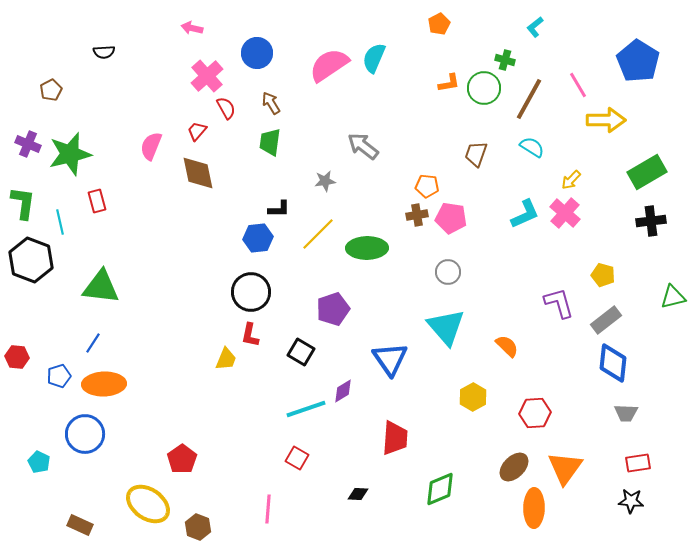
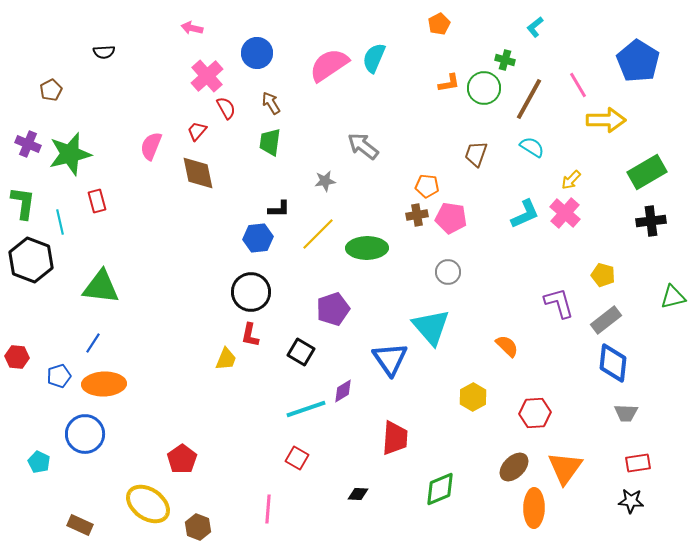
cyan triangle at (446, 327): moved 15 px left
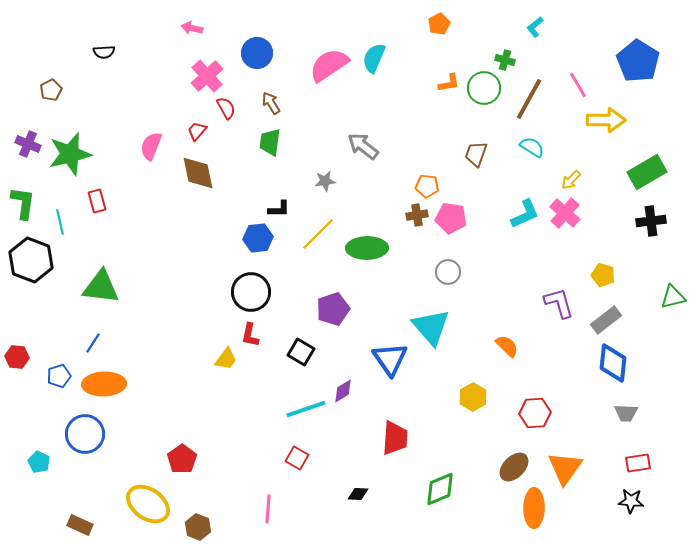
yellow trapezoid at (226, 359): rotated 15 degrees clockwise
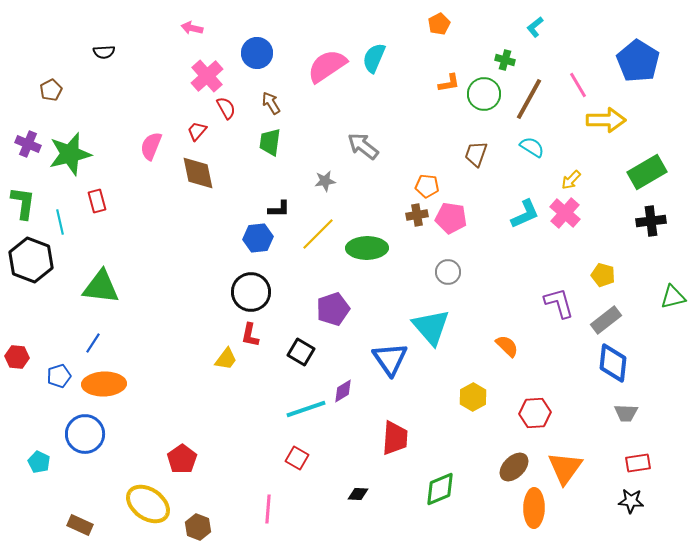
pink semicircle at (329, 65): moved 2 px left, 1 px down
green circle at (484, 88): moved 6 px down
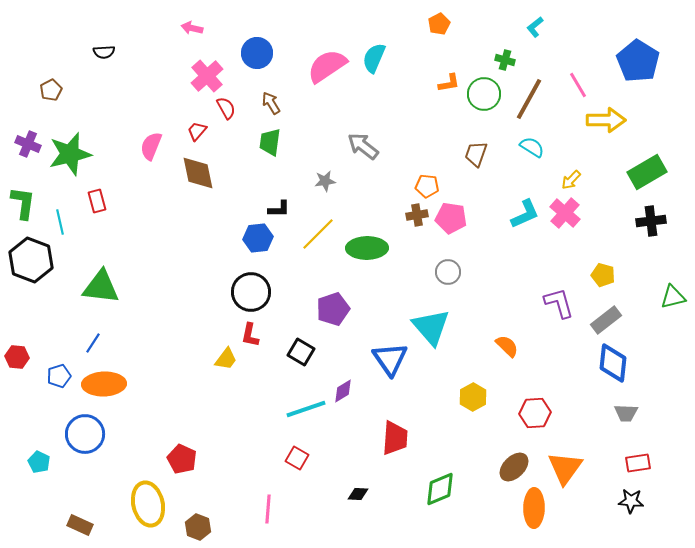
red pentagon at (182, 459): rotated 12 degrees counterclockwise
yellow ellipse at (148, 504): rotated 42 degrees clockwise
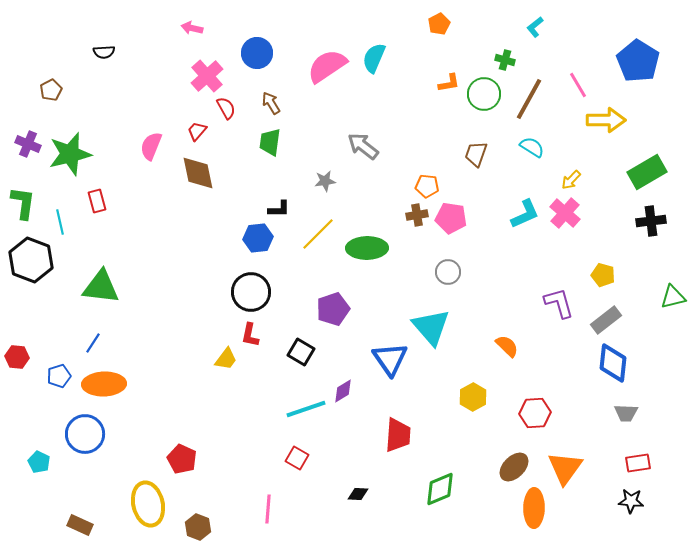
red trapezoid at (395, 438): moved 3 px right, 3 px up
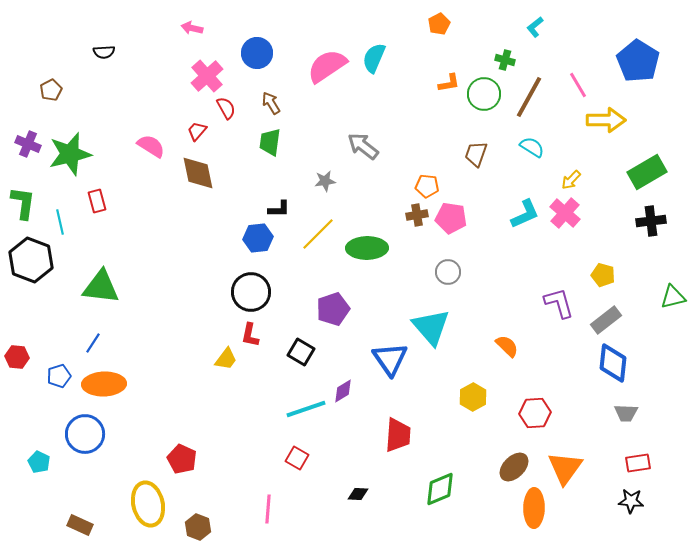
brown line at (529, 99): moved 2 px up
pink semicircle at (151, 146): rotated 100 degrees clockwise
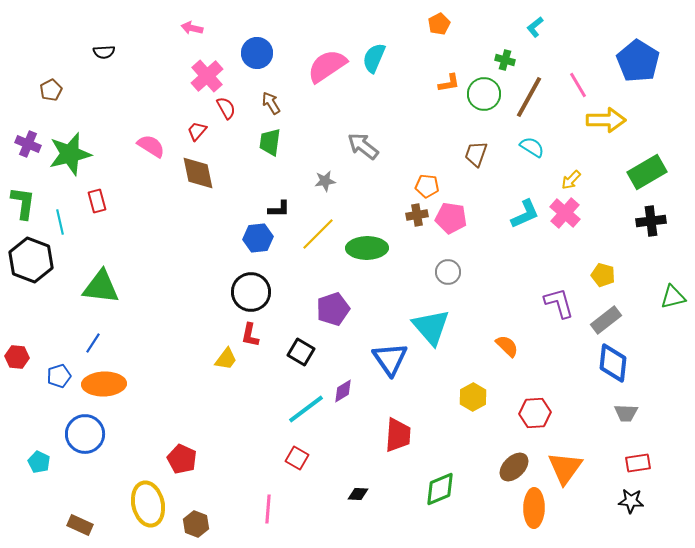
cyan line at (306, 409): rotated 18 degrees counterclockwise
brown hexagon at (198, 527): moved 2 px left, 3 px up
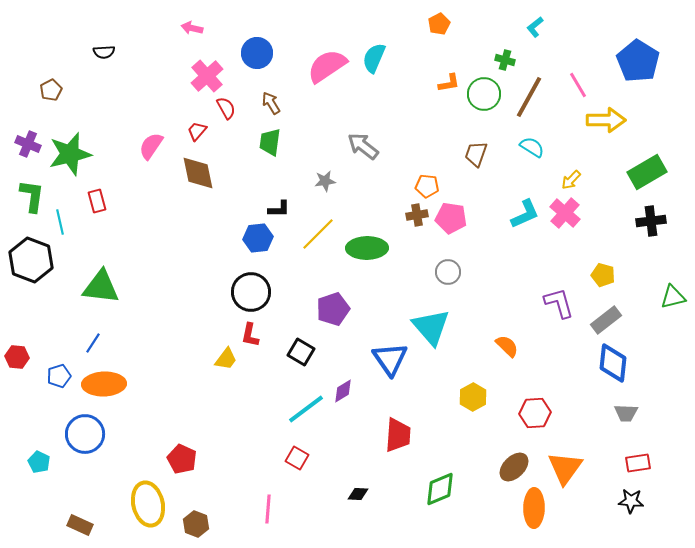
pink semicircle at (151, 146): rotated 88 degrees counterclockwise
green L-shape at (23, 203): moved 9 px right, 7 px up
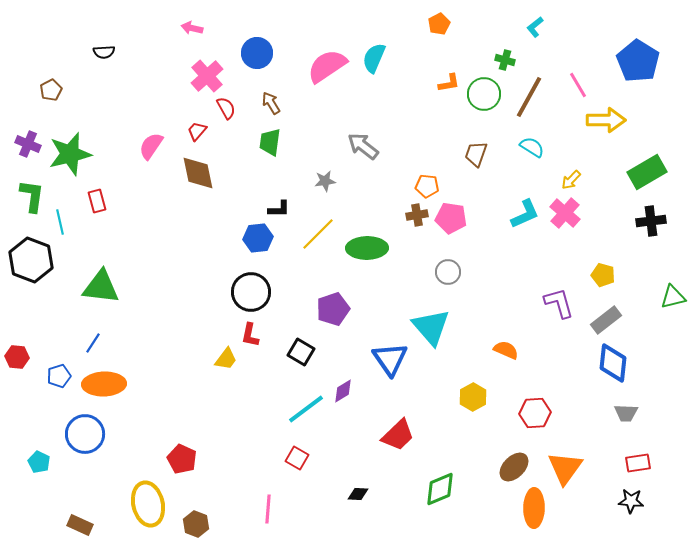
orange semicircle at (507, 346): moved 1 px left, 4 px down; rotated 20 degrees counterclockwise
red trapezoid at (398, 435): rotated 42 degrees clockwise
